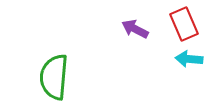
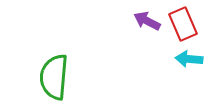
red rectangle: moved 1 px left
purple arrow: moved 12 px right, 8 px up
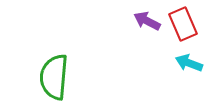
cyan arrow: moved 4 px down; rotated 16 degrees clockwise
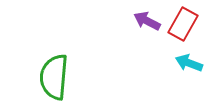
red rectangle: rotated 52 degrees clockwise
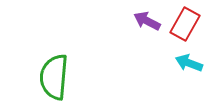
red rectangle: moved 2 px right
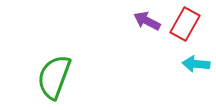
cyan arrow: moved 7 px right, 1 px down; rotated 16 degrees counterclockwise
green semicircle: rotated 15 degrees clockwise
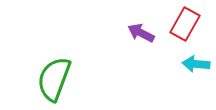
purple arrow: moved 6 px left, 12 px down
green semicircle: moved 2 px down
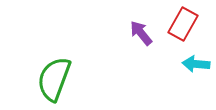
red rectangle: moved 2 px left
purple arrow: rotated 24 degrees clockwise
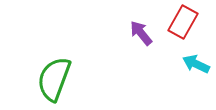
red rectangle: moved 2 px up
cyan arrow: rotated 20 degrees clockwise
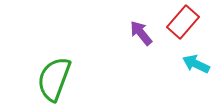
red rectangle: rotated 12 degrees clockwise
